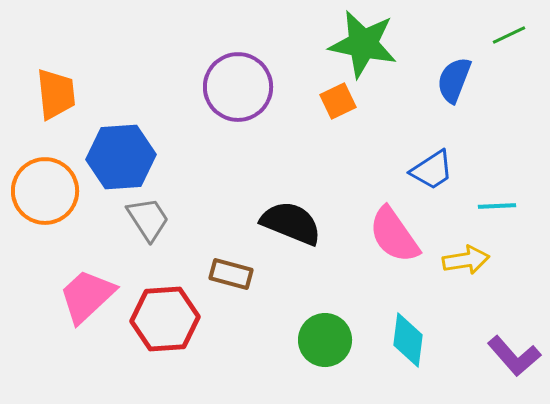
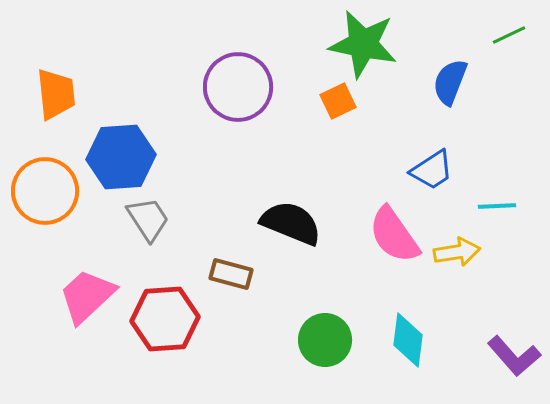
blue semicircle: moved 4 px left, 2 px down
yellow arrow: moved 9 px left, 8 px up
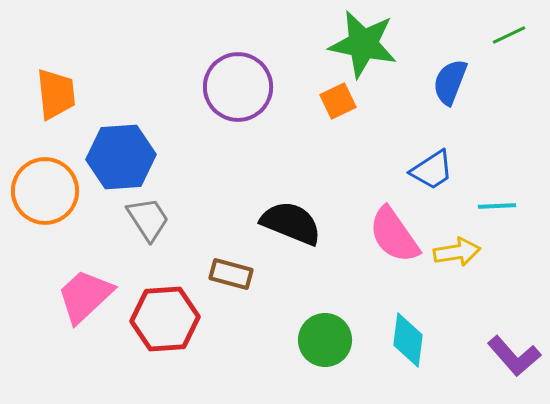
pink trapezoid: moved 2 px left
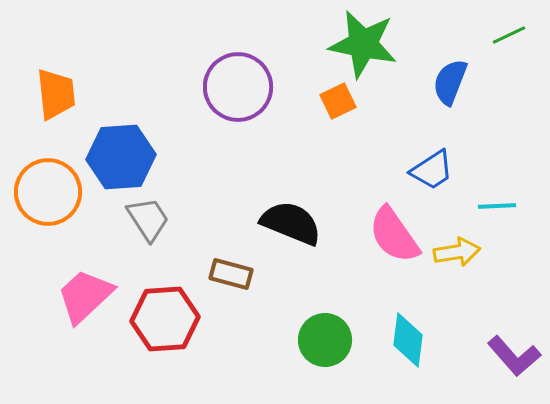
orange circle: moved 3 px right, 1 px down
